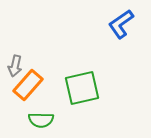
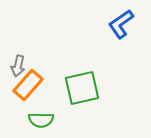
gray arrow: moved 3 px right
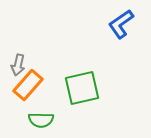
gray arrow: moved 1 px up
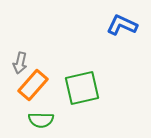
blue L-shape: moved 1 px right, 1 px down; rotated 60 degrees clockwise
gray arrow: moved 2 px right, 2 px up
orange rectangle: moved 5 px right
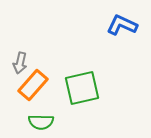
green semicircle: moved 2 px down
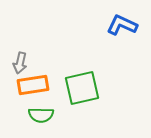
orange rectangle: rotated 40 degrees clockwise
green semicircle: moved 7 px up
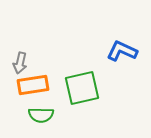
blue L-shape: moved 26 px down
